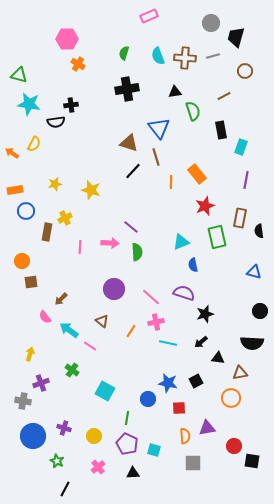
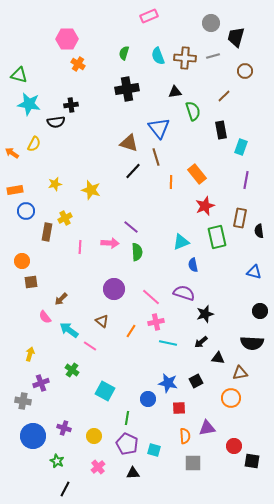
brown line at (224, 96): rotated 16 degrees counterclockwise
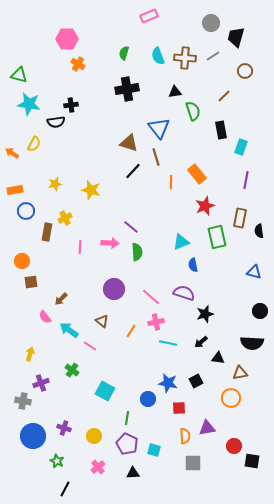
gray line at (213, 56): rotated 16 degrees counterclockwise
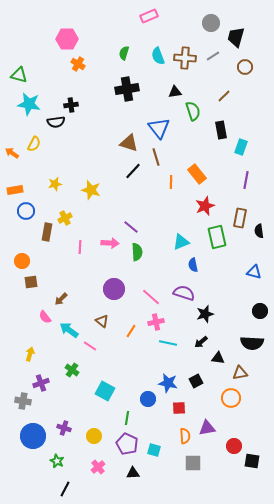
brown circle at (245, 71): moved 4 px up
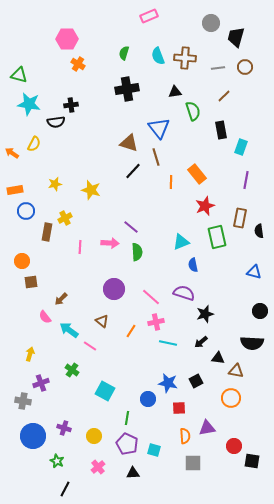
gray line at (213, 56): moved 5 px right, 12 px down; rotated 24 degrees clockwise
brown triangle at (240, 373): moved 4 px left, 2 px up; rotated 21 degrees clockwise
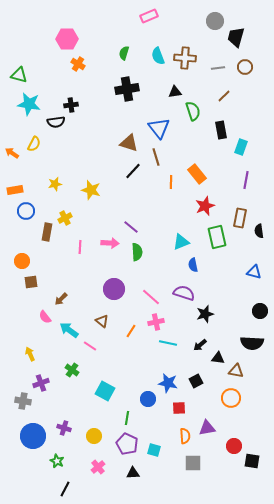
gray circle at (211, 23): moved 4 px right, 2 px up
black arrow at (201, 342): moved 1 px left, 3 px down
yellow arrow at (30, 354): rotated 40 degrees counterclockwise
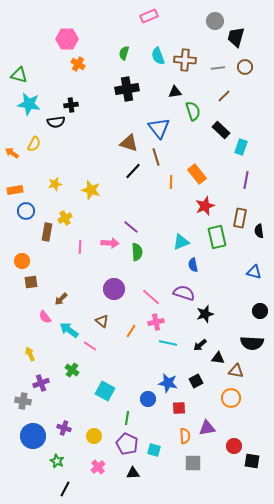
brown cross at (185, 58): moved 2 px down
black rectangle at (221, 130): rotated 36 degrees counterclockwise
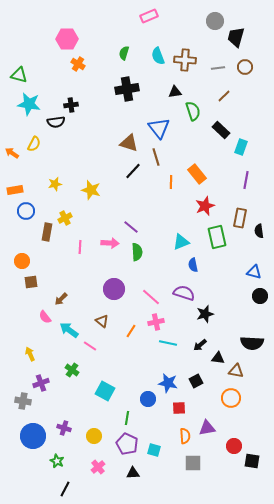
black circle at (260, 311): moved 15 px up
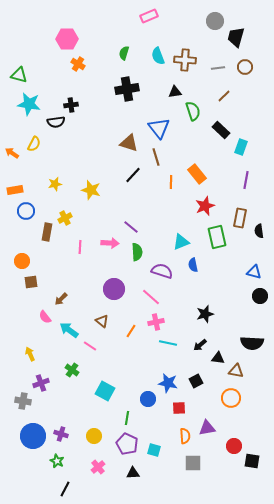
black line at (133, 171): moved 4 px down
purple semicircle at (184, 293): moved 22 px left, 22 px up
purple cross at (64, 428): moved 3 px left, 6 px down
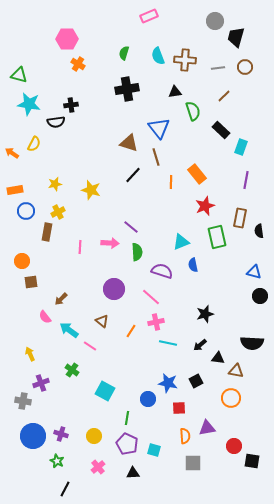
yellow cross at (65, 218): moved 7 px left, 6 px up
